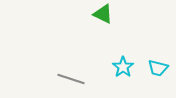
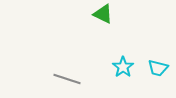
gray line: moved 4 px left
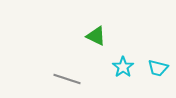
green triangle: moved 7 px left, 22 px down
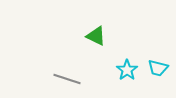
cyan star: moved 4 px right, 3 px down
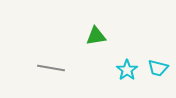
green triangle: rotated 35 degrees counterclockwise
gray line: moved 16 px left, 11 px up; rotated 8 degrees counterclockwise
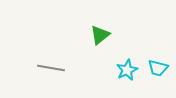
green triangle: moved 4 px right, 1 px up; rotated 30 degrees counterclockwise
cyan star: rotated 10 degrees clockwise
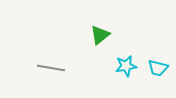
cyan star: moved 1 px left, 4 px up; rotated 15 degrees clockwise
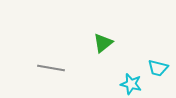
green triangle: moved 3 px right, 8 px down
cyan star: moved 5 px right, 18 px down; rotated 25 degrees clockwise
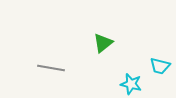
cyan trapezoid: moved 2 px right, 2 px up
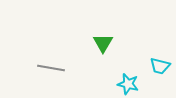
green triangle: rotated 20 degrees counterclockwise
cyan star: moved 3 px left
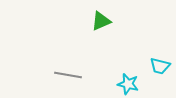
green triangle: moved 2 px left, 22 px up; rotated 35 degrees clockwise
gray line: moved 17 px right, 7 px down
